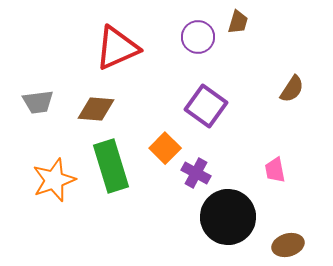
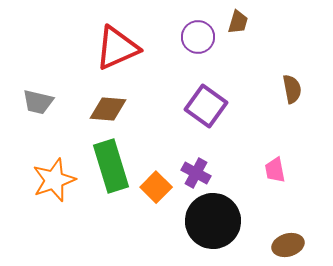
brown semicircle: rotated 44 degrees counterclockwise
gray trapezoid: rotated 20 degrees clockwise
brown diamond: moved 12 px right
orange square: moved 9 px left, 39 px down
black circle: moved 15 px left, 4 px down
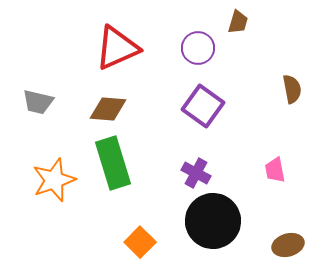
purple circle: moved 11 px down
purple square: moved 3 px left
green rectangle: moved 2 px right, 3 px up
orange square: moved 16 px left, 55 px down
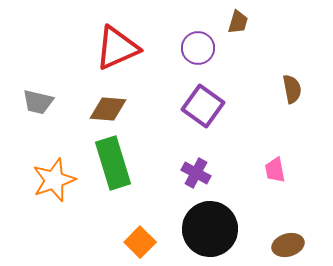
black circle: moved 3 px left, 8 px down
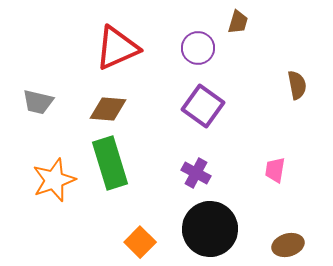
brown semicircle: moved 5 px right, 4 px up
green rectangle: moved 3 px left
pink trapezoid: rotated 20 degrees clockwise
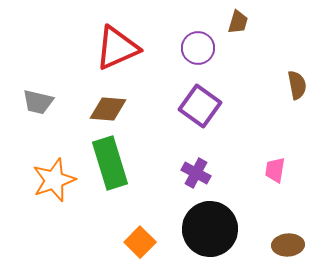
purple square: moved 3 px left
brown ellipse: rotated 12 degrees clockwise
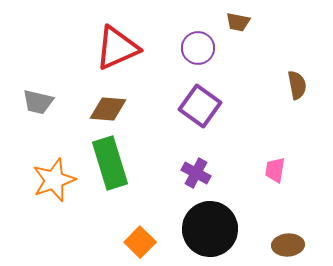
brown trapezoid: rotated 85 degrees clockwise
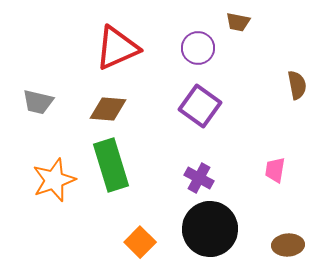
green rectangle: moved 1 px right, 2 px down
purple cross: moved 3 px right, 5 px down
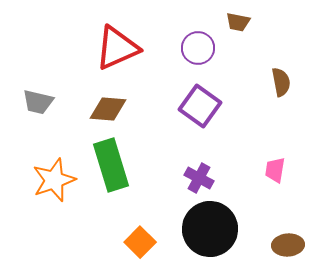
brown semicircle: moved 16 px left, 3 px up
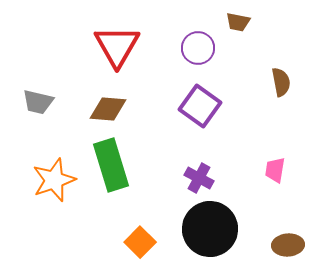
red triangle: moved 2 px up; rotated 36 degrees counterclockwise
